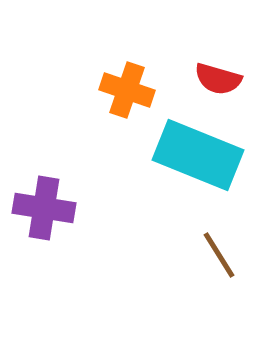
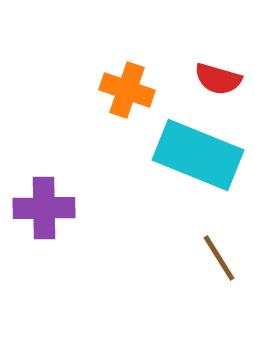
purple cross: rotated 10 degrees counterclockwise
brown line: moved 3 px down
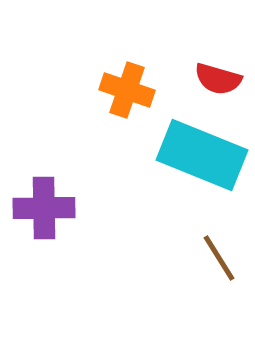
cyan rectangle: moved 4 px right
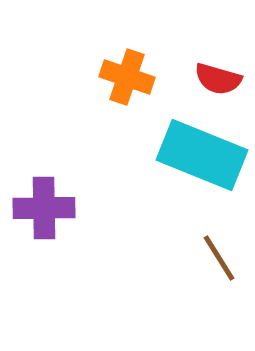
orange cross: moved 13 px up
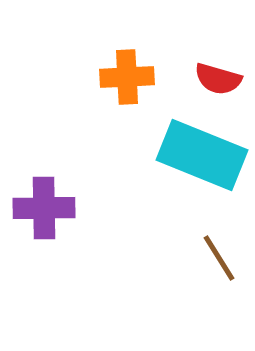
orange cross: rotated 22 degrees counterclockwise
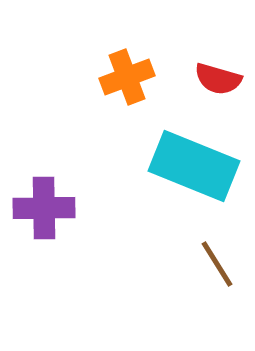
orange cross: rotated 18 degrees counterclockwise
cyan rectangle: moved 8 px left, 11 px down
brown line: moved 2 px left, 6 px down
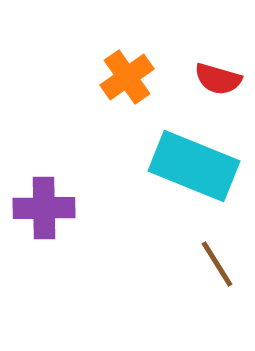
orange cross: rotated 14 degrees counterclockwise
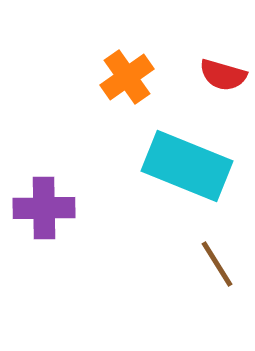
red semicircle: moved 5 px right, 4 px up
cyan rectangle: moved 7 px left
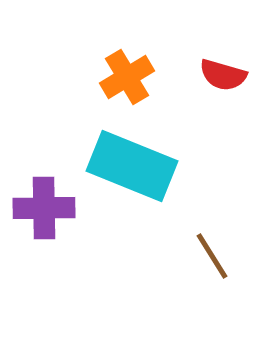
orange cross: rotated 4 degrees clockwise
cyan rectangle: moved 55 px left
brown line: moved 5 px left, 8 px up
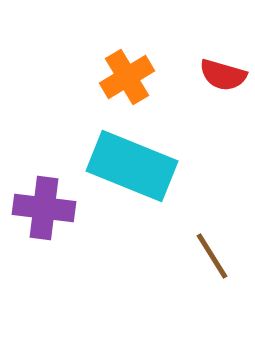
purple cross: rotated 8 degrees clockwise
